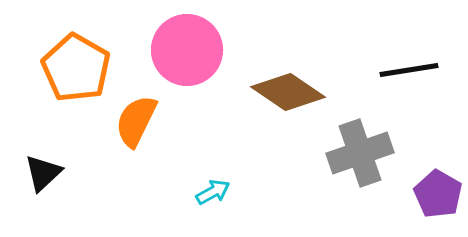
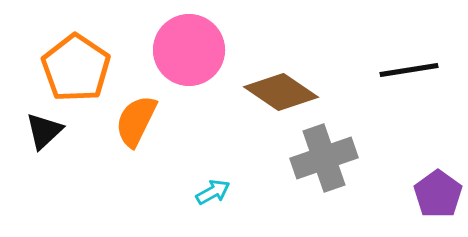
pink circle: moved 2 px right
orange pentagon: rotated 4 degrees clockwise
brown diamond: moved 7 px left
gray cross: moved 36 px left, 5 px down
black triangle: moved 1 px right, 42 px up
purple pentagon: rotated 6 degrees clockwise
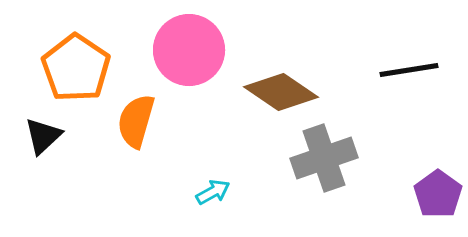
orange semicircle: rotated 10 degrees counterclockwise
black triangle: moved 1 px left, 5 px down
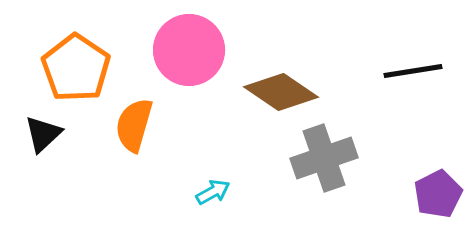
black line: moved 4 px right, 1 px down
orange semicircle: moved 2 px left, 4 px down
black triangle: moved 2 px up
purple pentagon: rotated 9 degrees clockwise
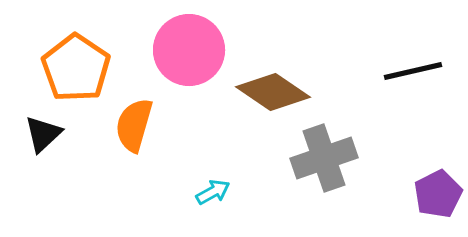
black line: rotated 4 degrees counterclockwise
brown diamond: moved 8 px left
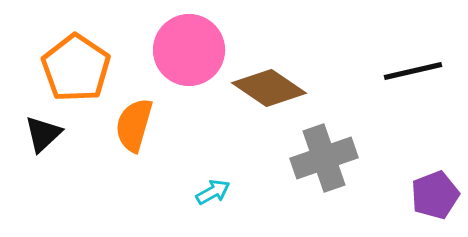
brown diamond: moved 4 px left, 4 px up
purple pentagon: moved 3 px left, 1 px down; rotated 6 degrees clockwise
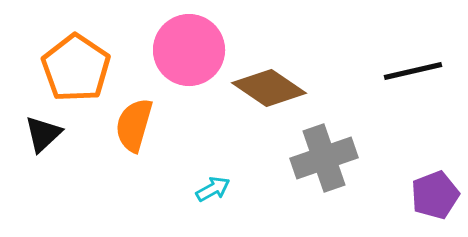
cyan arrow: moved 3 px up
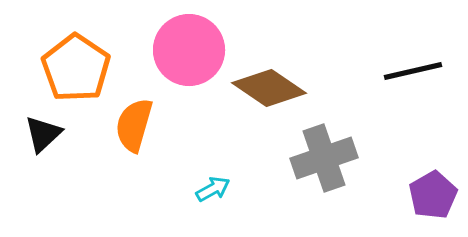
purple pentagon: moved 2 px left; rotated 9 degrees counterclockwise
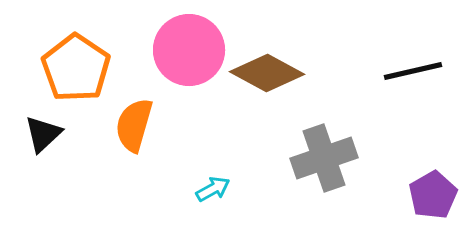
brown diamond: moved 2 px left, 15 px up; rotated 6 degrees counterclockwise
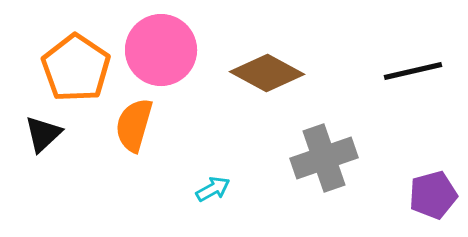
pink circle: moved 28 px left
purple pentagon: rotated 15 degrees clockwise
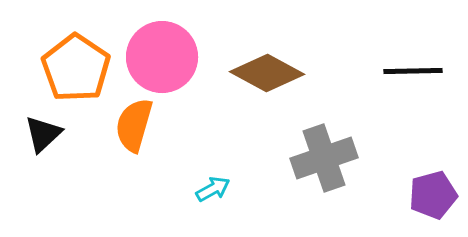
pink circle: moved 1 px right, 7 px down
black line: rotated 12 degrees clockwise
